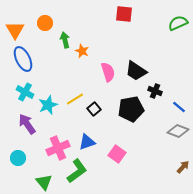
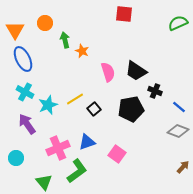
cyan circle: moved 2 px left
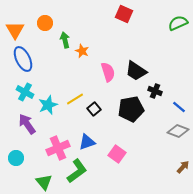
red square: rotated 18 degrees clockwise
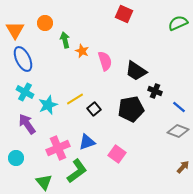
pink semicircle: moved 3 px left, 11 px up
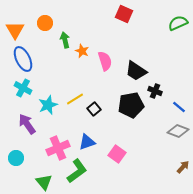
cyan cross: moved 2 px left, 4 px up
black pentagon: moved 4 px up
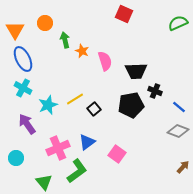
black trapezoid: rotated 35 degrees counterclockwise
blue triangle: rotated 18 degrees counterclockwise
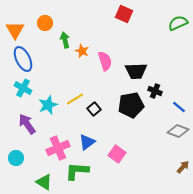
green L-shape: rotated 140 degrees counterclockwise
green triangle: rotated 18 degrees counterclockwise
